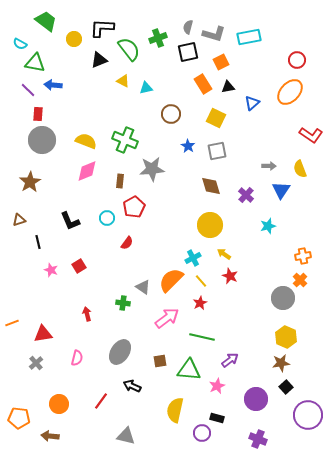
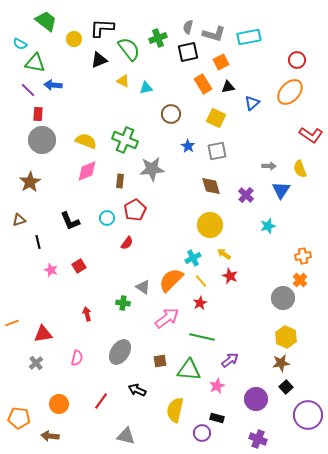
red pentagon at (134, 207): moved 1 px right, 3 px down
black arrow at (132, 386): moved 5 px right, 4 px down
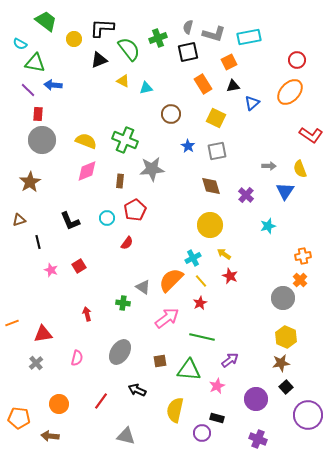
orange square at (221, 62): moved 8 px right
black triangle at (228, 87): moved 5 px right, 1 px up
blue triangle at (281, 190): moved 4 px right, 1 px down
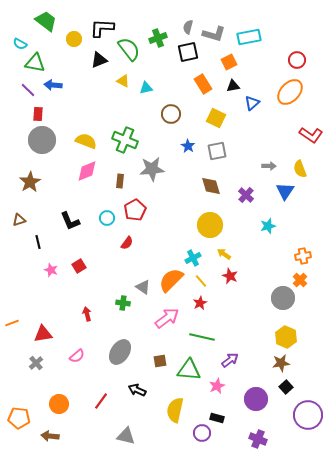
pink semicircle at (77, 358): moved 2 px up; rotated 35 degrees clockwise
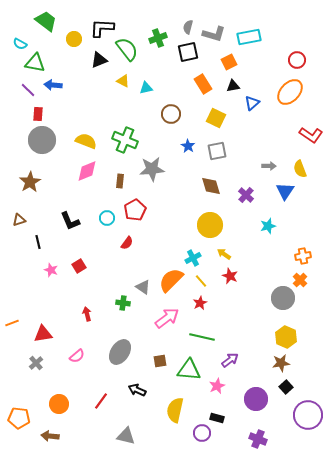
green semicircle at (129, 49): moved 2 px left
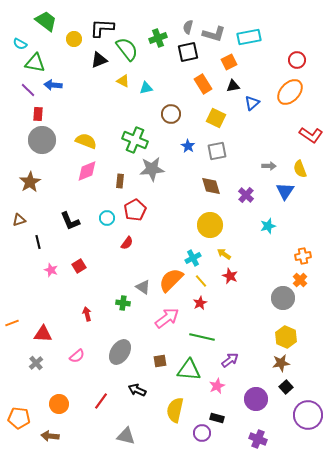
green cross at (125, 140): moved 10 px right
red triangle at (43, 334): rotated 12 degrees clockwise
